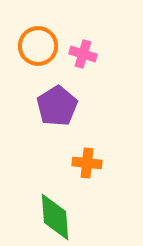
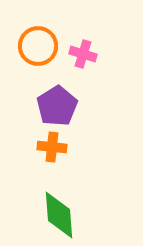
orange cross: moved 35 px left, 16 px up
green diamond: moved 4 px right, 2 px up
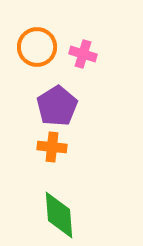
orange circle: moved 1 px left, 1 px down
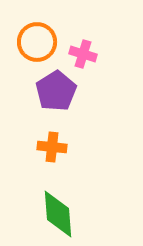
orange circle: moved 5 px up
purple pentagon: moved 1 px left, 15 px up
green diamond: moved 1 px left, 1 px up
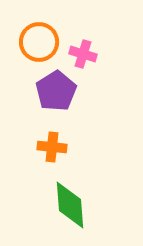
orange circle: moved 2 px right
green diamond: moved 12 px right, 9 px up
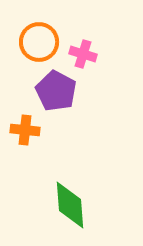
purple pentagon: rotated 12 degrees counterclockwise
orange cross: moved 27 px left, 17 px up
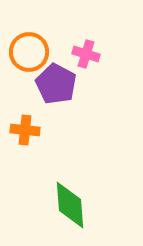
orange circle: moved 10 px left, 10 px down
pink cross: moved 3 px right
purple pentagon: moved 7 px up
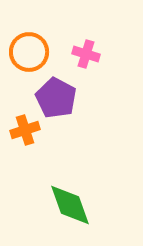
purple pentagon: moved 14 px down
orange cross: rotated 24 degrees counterclockwise
green diamond: rotated 15 degrees counterclockwise
